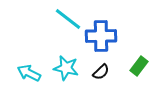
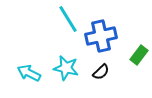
cyan line: rotated 20 degrees clockwise
blue cross: rotated 12 degrees counterclockwise
green rectangle: moved 11 px up
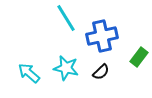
cyan line: moved 2 px left, 1 px up
blue cross: moved 1 px right
green rectangle: moved 2 px down
cyan arrow: rotated 15 degrees clockwise
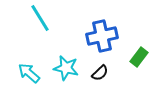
cyan line: moved 26 px left
black semicircle: moved 1 px left, 1 px down
